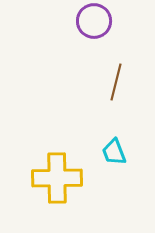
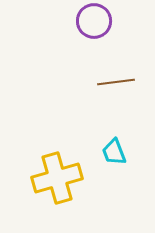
brown line: rotated 69 degrees clockwise
yellow cross: rotated 15 degrees counterclockwise
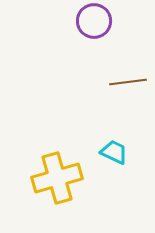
brown line: moved 12 px right
cyan trapezoid: rotated 136 degrees clockwise
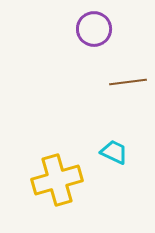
purple circle: moved 8 px down
yellow cross: moved 2 px down
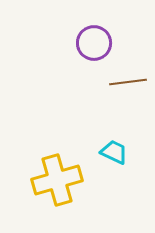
purple circle: moved 14 px down
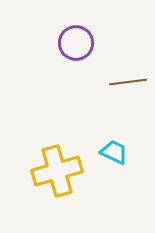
purple circle: moved 18 px left
yellow cross: moved 9 px up
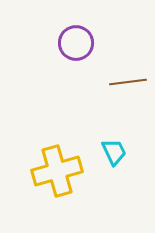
cyan trapezoid: rotated 40 degrees clockwise
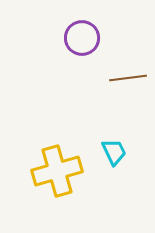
purple circle: moved 6 px right, 5 px up
brown line: moved 4 px up
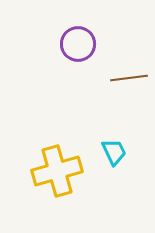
purple circle: moved 4 px left, 6 px down
brown line: moved 1 px right
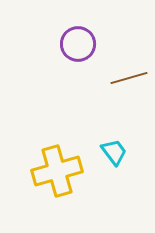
brown line: rotated 9 degrees counterclockwise
cyan trapezoid: rotated 12 degrees counterclockwise
